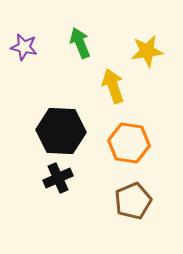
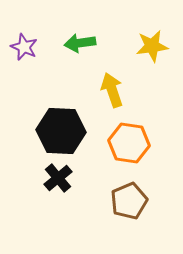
green arrow: rotated 76 degrees counterclockwise
purple star: rotated 12 degrees clockwise
yellow star: moved 5 px right, 5 px up
yellow arrow: moved 1 px left, 4 px down
black cross: rotated 16 degrees counterclockwise
brown pentagon: moved 4 px left
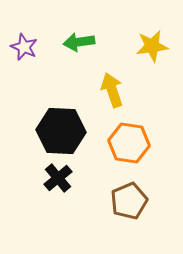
green arrow: moved 1 px left, 1 px up
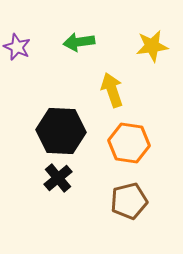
purple star: moved 7 px left
brown pentagon: rotated 9 degrees clockwise
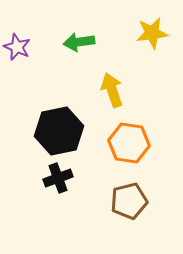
yellow star: moved 13 px up
black hexagon: moved 2 px left; rotated 15 degrees counterclockwise
black cross: rotated 20 degrees clockwise
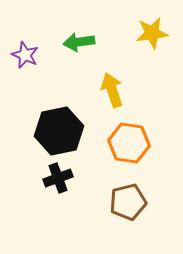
purple star: moved 8 px right, 8 px down
brown pentagon: moved 1 px left, 1 px down
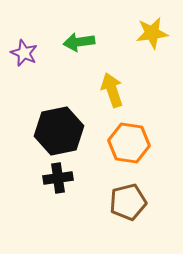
purple star: moved 1 px left, 2 px up
black cross: rotated 12 degrees clockwise
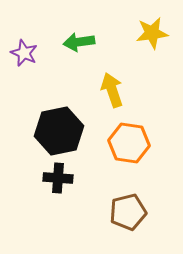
black cross: rotated 12 degrees clockwise
brown pentagon: moved 10 px down
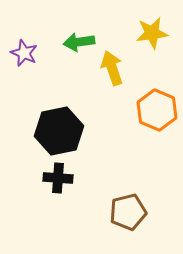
yellow arrow: moved 22 px up
orange hexagon: moved 28 px right, 33 px up; rotated 15 degrees clockwise
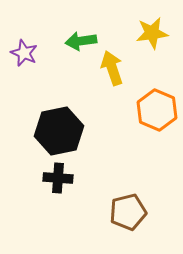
green arrow: moved 2 px right, 1 px up
